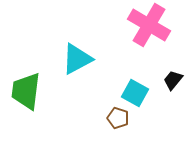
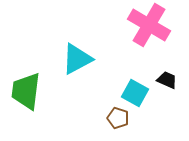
black trapezoid: moved 6 px left; rotated 75 degrees clockwise
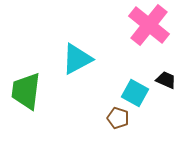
pink cross: rotated 9 degrees clockwise
black trapezoid: moved 1 px left
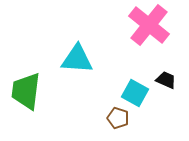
cyan triangle: rotated 32 degrees clockwise
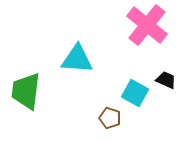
pink cross: moved 2 px left
brown pentagon: moved 8 px left
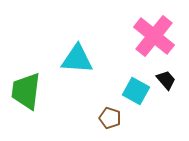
pink cross: moved 7 px right, 11 px down
black trapezoid: rotated 25 degrees clockwise
cyan square: moved 1 px right, 2 px up
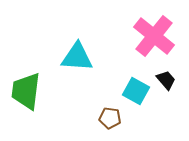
cyan triangle: moved 2 px up
brown pentagon: rotated 10 degrees counterclockwise
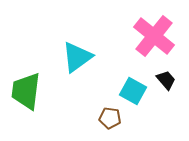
cyan triangle: rotated 40 degrees counterclockwise
cyan square: moved 3 px left
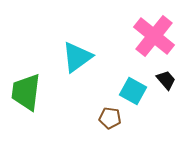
green trapezoid: moved 1 px down
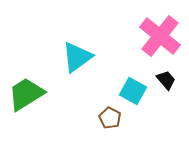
pink cross: moved 6 px right
green trapezoid: moved 2 px down; rotated 51 degrees clockwise
brown pentagon: rotated 20 degrees clockwise
